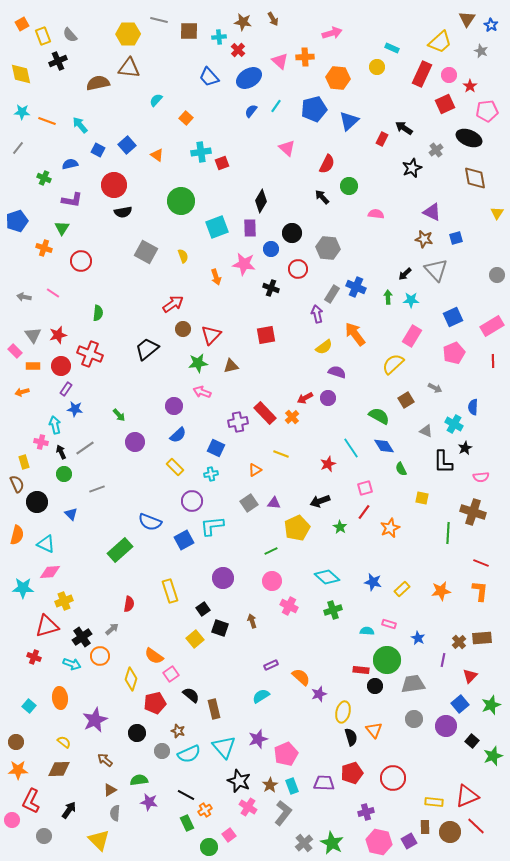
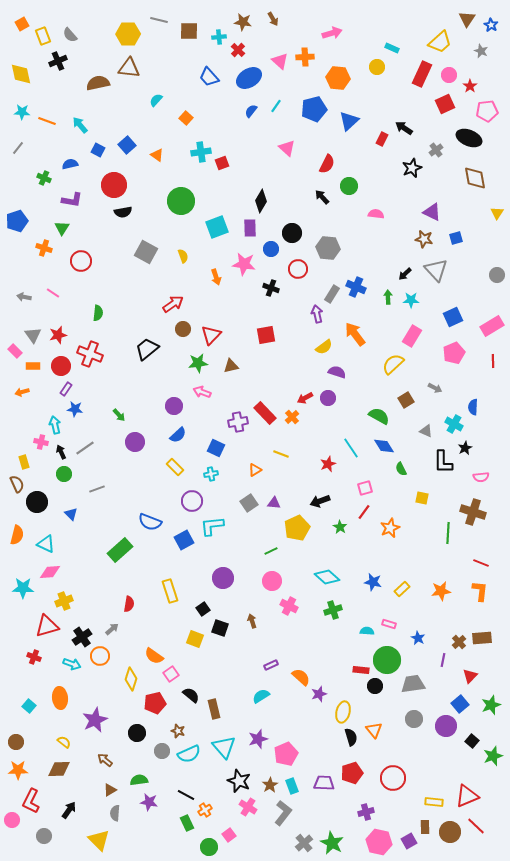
yellow square at (195, 639): rotated 30 degrees counterclockwise
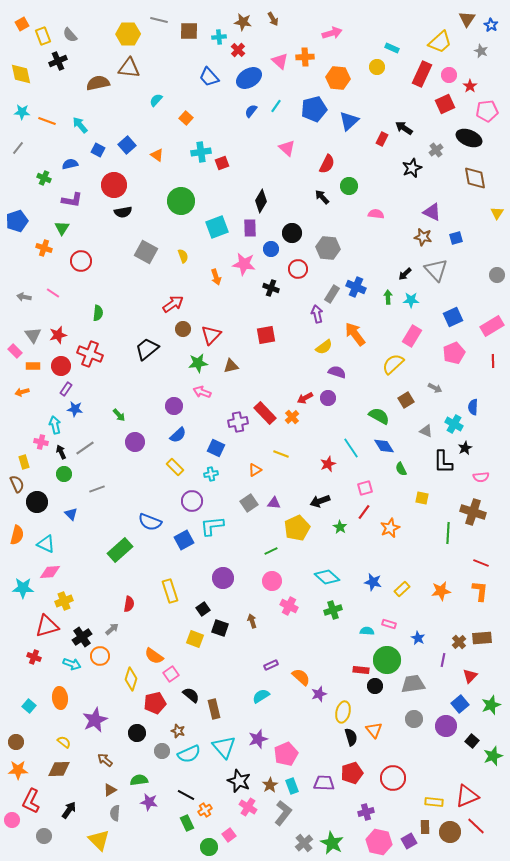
brown star at (424, 239): moved 1 px left, 2 px up
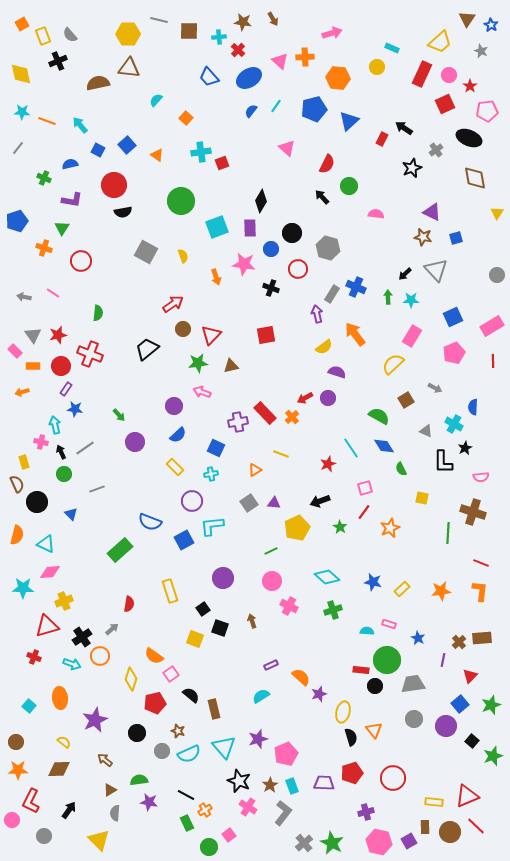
gray hexagon at (328, 248): rotated 10 degrees clockwise
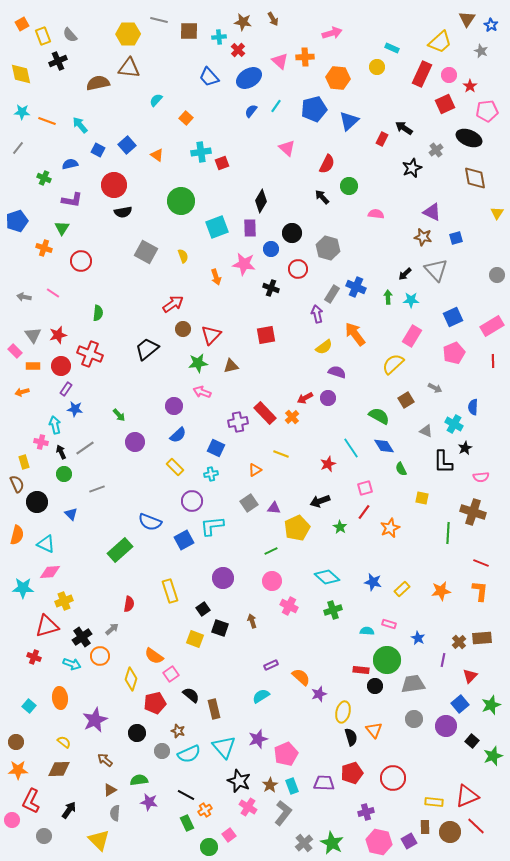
purple triangle at (274, 503): moved 5 px down
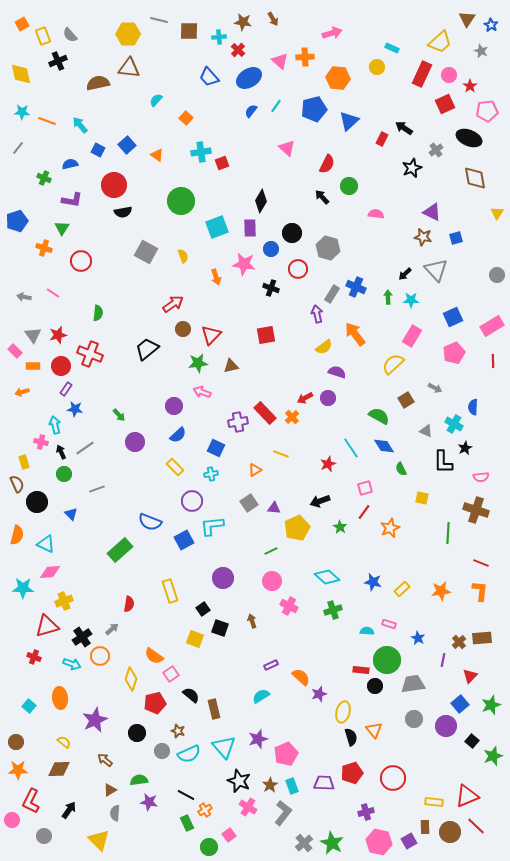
brown cross at (473, 512): moved 3 px right, 2 px up
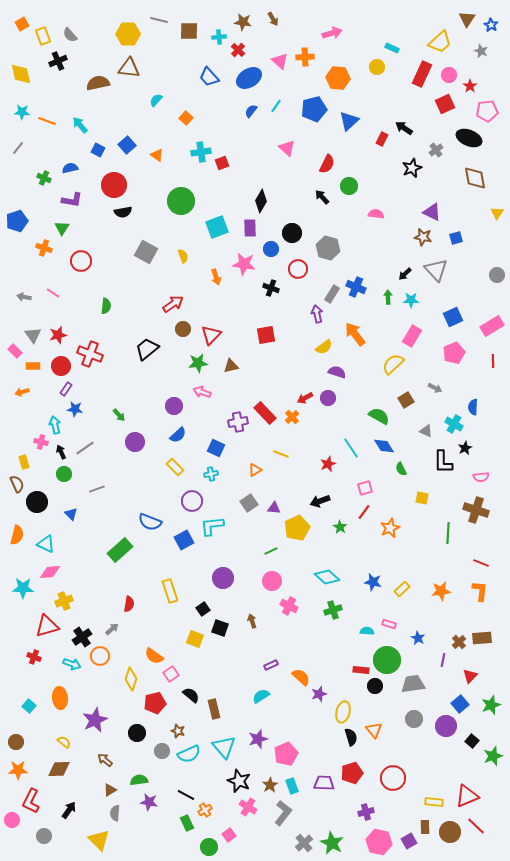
blue semicircle at (70, 164): moved 4 px down
green semicircle at (98, 313): moved 8 px right, 7 px up
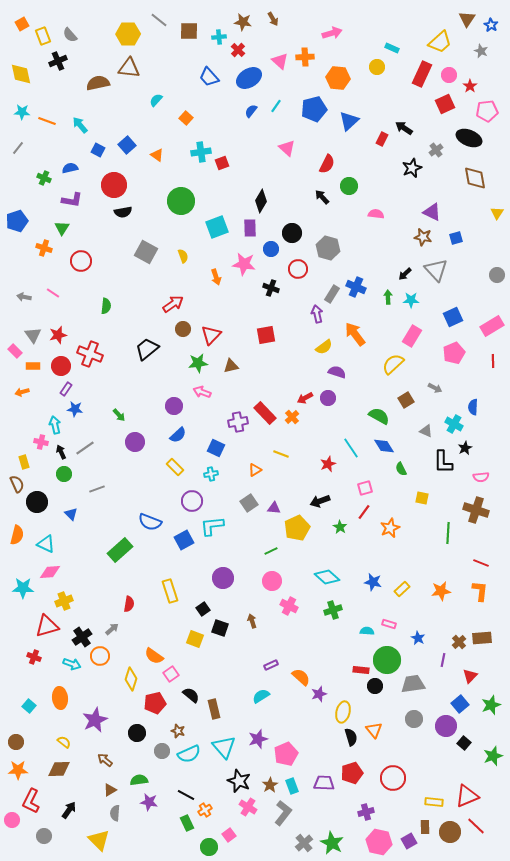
gray line at (159, 20): rotated 24 degrees clockwise
black square at (472, 741): moved 8 px left, 2 px down
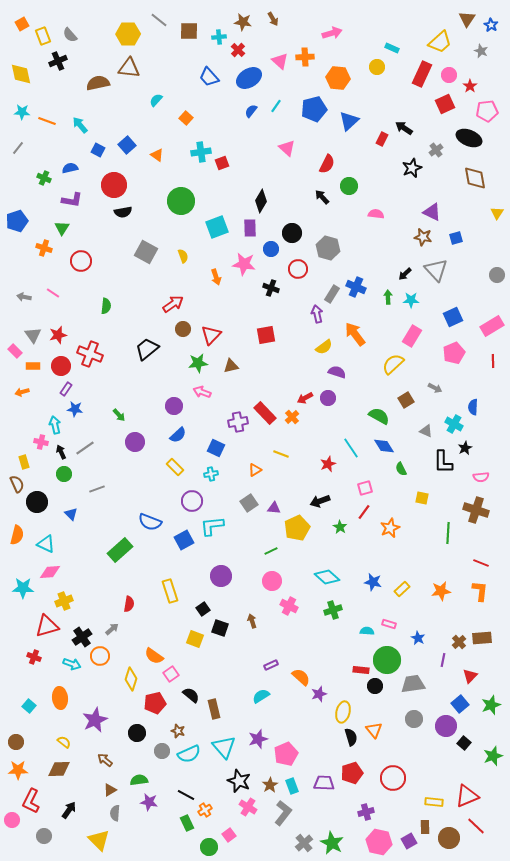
purple circle at (223, 578): moved 2 px left, 2 px up
brown circle at (450, 832): moved 1 px left, 6 px down
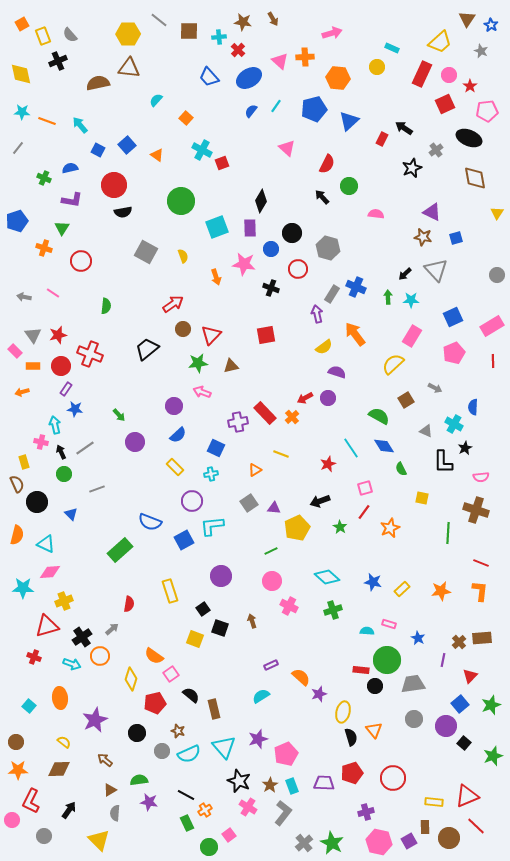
cyan cross at (201, 152): moved 1 px right, 2 px up; rotated 36 degrees clockwise
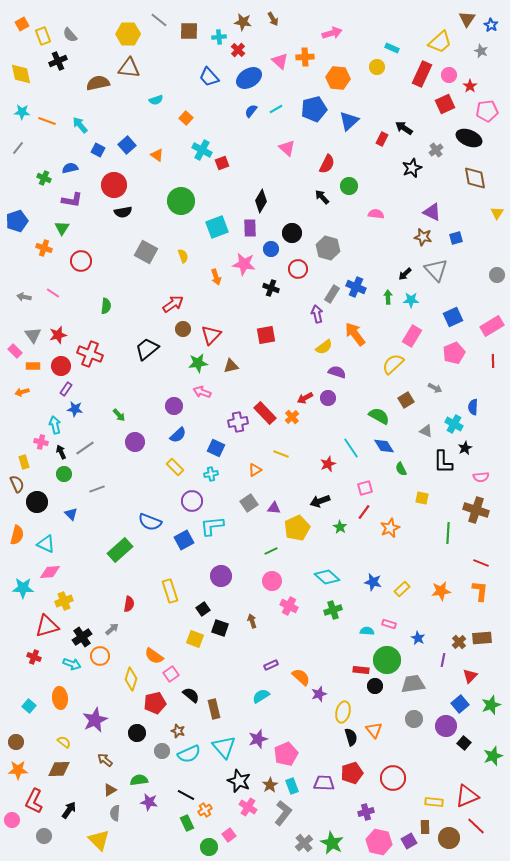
cyan semicircle at (156, 100): rotated 152 degrees counterclockwise
cyan line at (276, 106): moved 3 px down; rotated 24 degrees clockwise
red L-shape at (31, 801): moved 3 px right
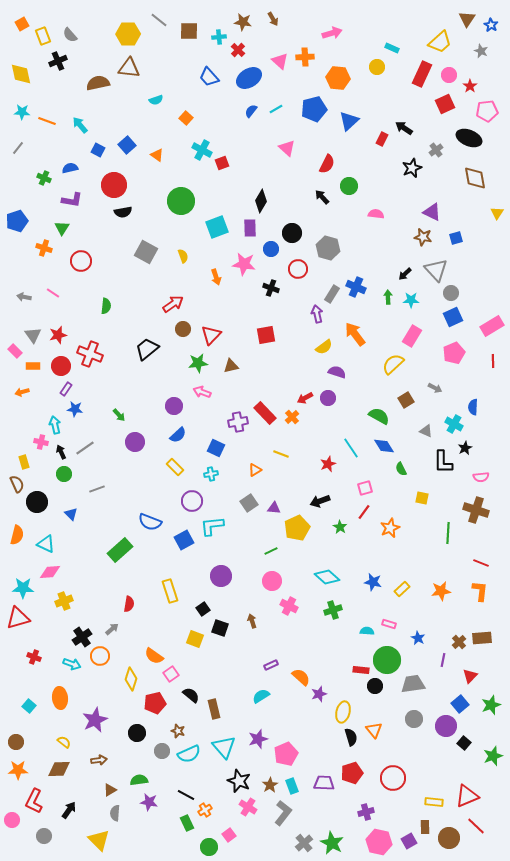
gray circle at (497, 275): moved 46 px left, 18 px down
red triangle at (47, 626): moved 29 px left, 8 px up
brown arrow at (105, 760): moved 6 px left; rotated 133 degrees clockwise
